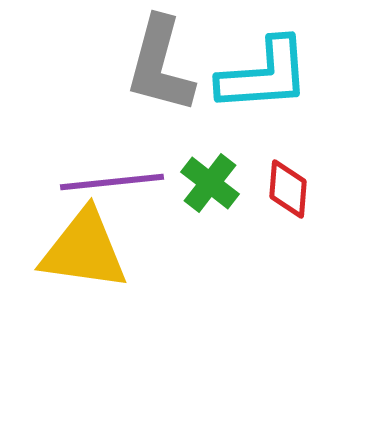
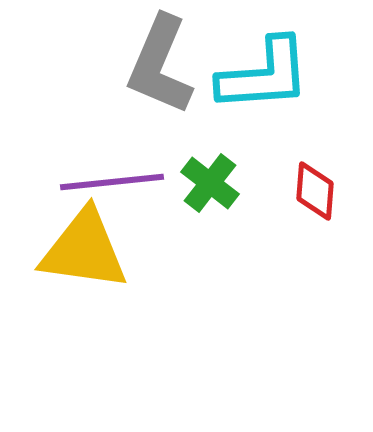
gray L-shape: rotated 8 degrees clockwise
red diamond: moved 27 px right, 2 px down
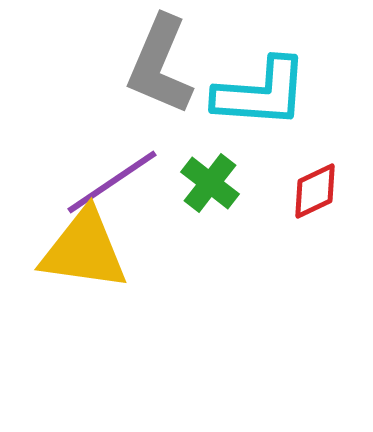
cyan L-shape: moved 3 px left, 18 px down; rotated 8 degrees clockwise
purple line: rotated 28 degrees counterclockwise
red diamond: rotated 60 degrees clockwise
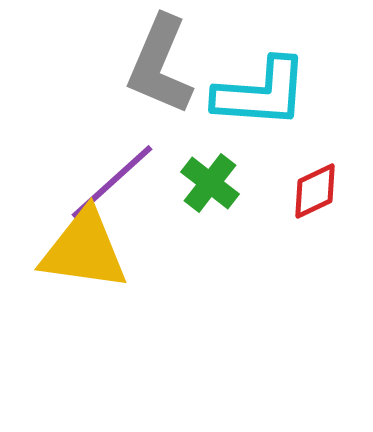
purple line: rotated 8 degrees counterclockwise
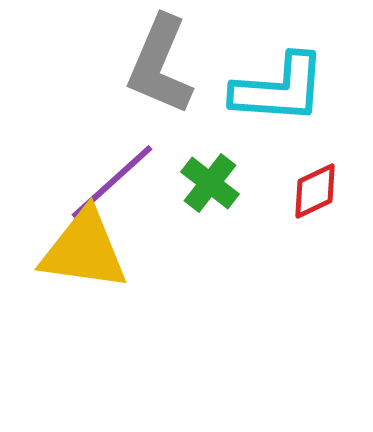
cyan L-shape: moved 18 px right, 4 px up
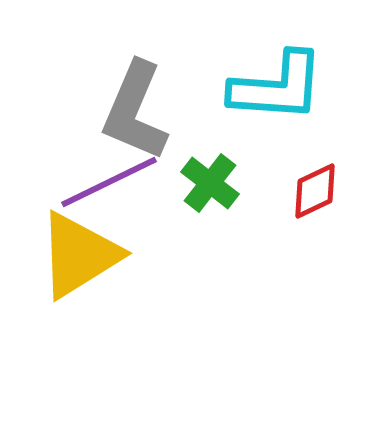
gray L-shape: moved 25 px left, 46 px down
cyan L-shape: moved 2 px left, 2 px up
purple line: moved 3 px left; rotated 16 degrees clockwise
yellow triangle: moved 5 px left, 5 px down; rotated 40 degrees counterclockwise
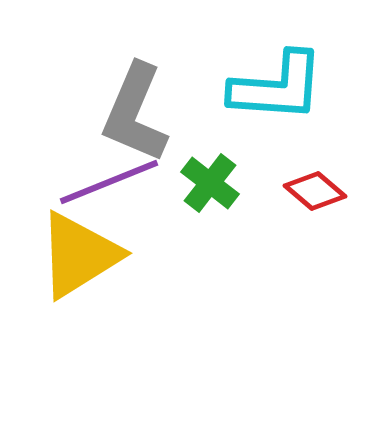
gray L-shape: moved 2 px down
purple line: rotated 4 degrees clockwise
red diamond: rotated 66 degrees clockwise
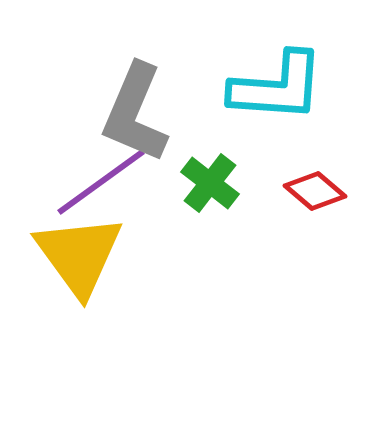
purple line: moved 8 px left; rotated 14 degrees counterclockwise
yellow triangle: rotated 34 degrees counterclockwise
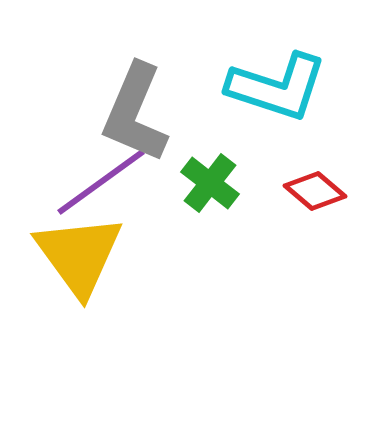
cyan L-shape: rotated 14 degrees clockwise
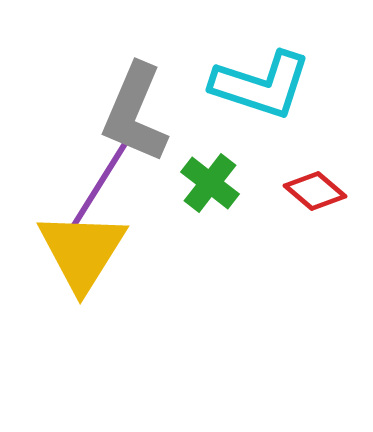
cyan L-shape: moved 16 px left, 2 px up
purple line: rotated 22 degrees counterclockwise
yellow triangle: moved 3 px right, 4 px up; rotated 8 degrees clockwise
